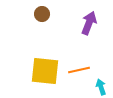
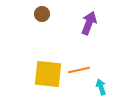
yellow square: moved 3 px right, 3 px down
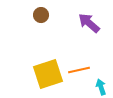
brown circle: moved 1 px left, 1 px down
purple arrow: rotated 70 degrees counterclockwise
yellow square: rotated 24 degrees counterclockwise
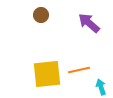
yellow square: moved 1 px left; rotated 12 degrees clockwise
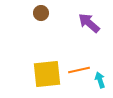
brown circle: moved 2 px up
cyan arrow: moved 1 px left, 7 px up
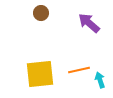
yellow square: moved 7 px left
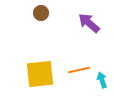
cyan arrow: moved 2 px right
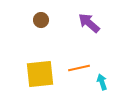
brown circle: moved 7 px down
orange line: moved 2 px up
cyan arrow: moved 2 px down
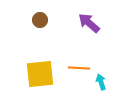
brown circle: moved 1 px left
orange line: rotated 15 degrees clockwise
cyan arrow: moved 1 px left
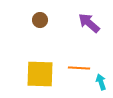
yellow square: rotated 8 degrees clockwise
